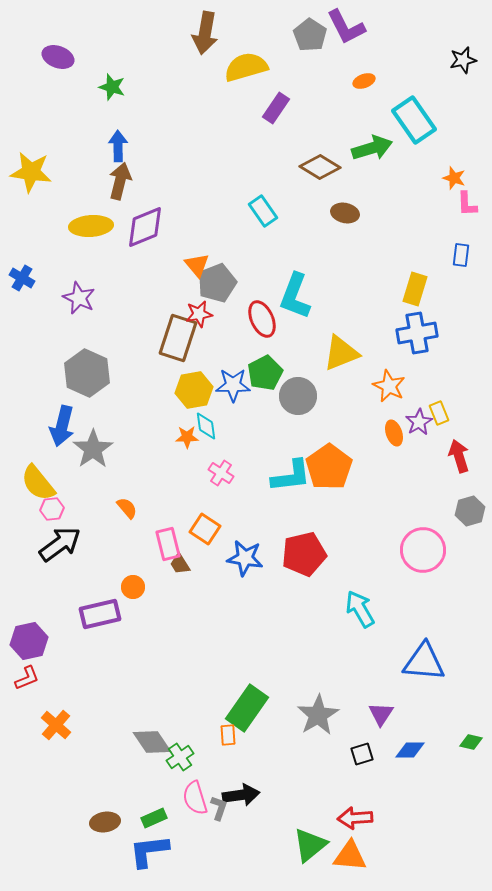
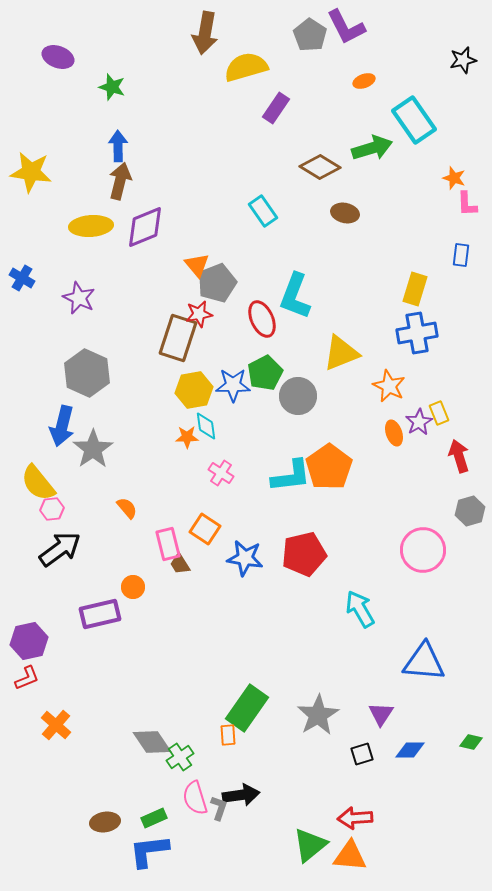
black arrow at (60, 544): moved 5 px down
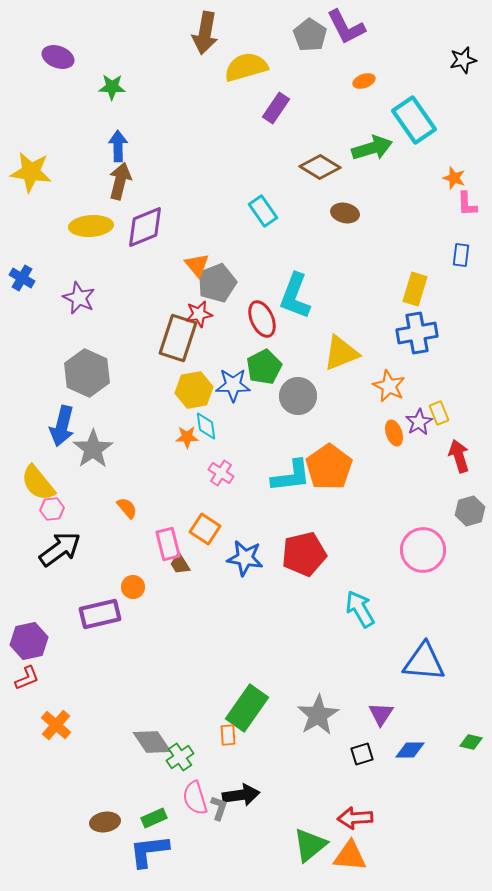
green star at (112, 87): rotated 16 degrees counterclockwise
green pentagon at (265, 373): moved 1 px left, 6 px up
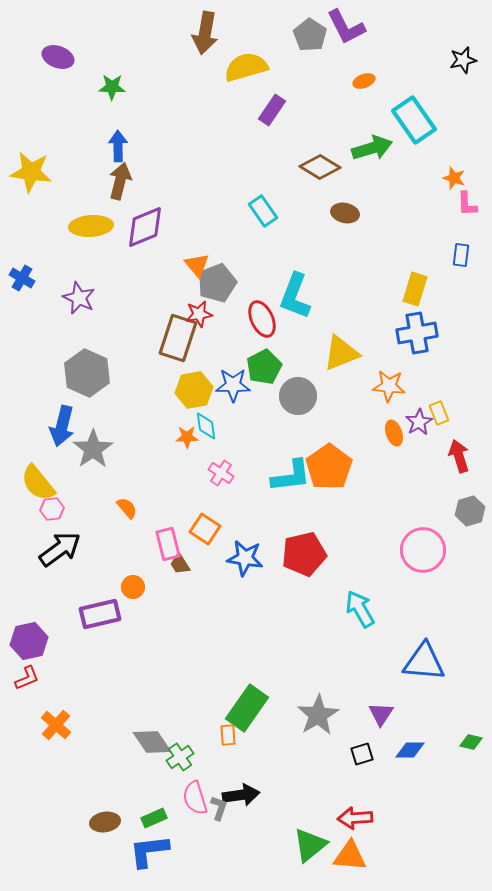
purple rectangle at (276, 108): moved 4 px left, 2 px down
orange star at (389, 386): rotated 20 degrees counterclockwise
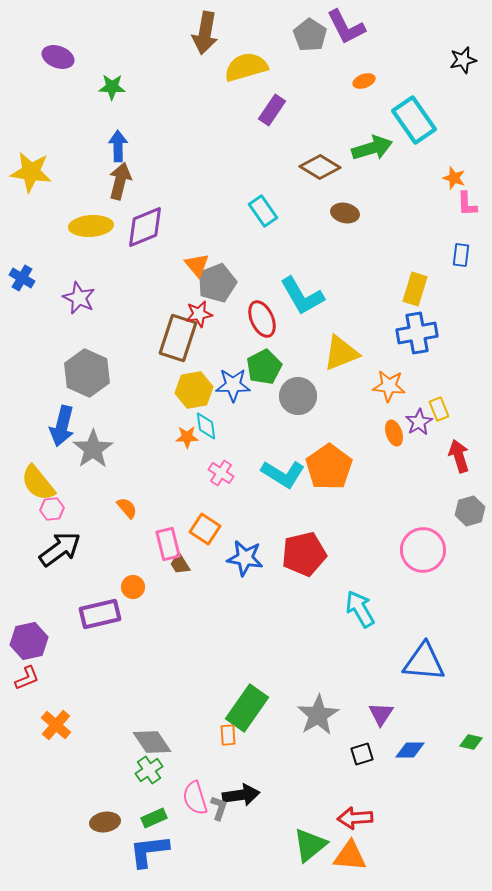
cyan L-shape at (295, 296): moved 7 px right; rotated 51 degrees counterclockwise
yellow rectangle at (439, 413): moved 4 px up
cyan L-shape at (291, 476): moved 8 px left, 2 px up; rotated 39 degrees clockwise
green cross at (180, 757): moved 31 px left, 13 px down
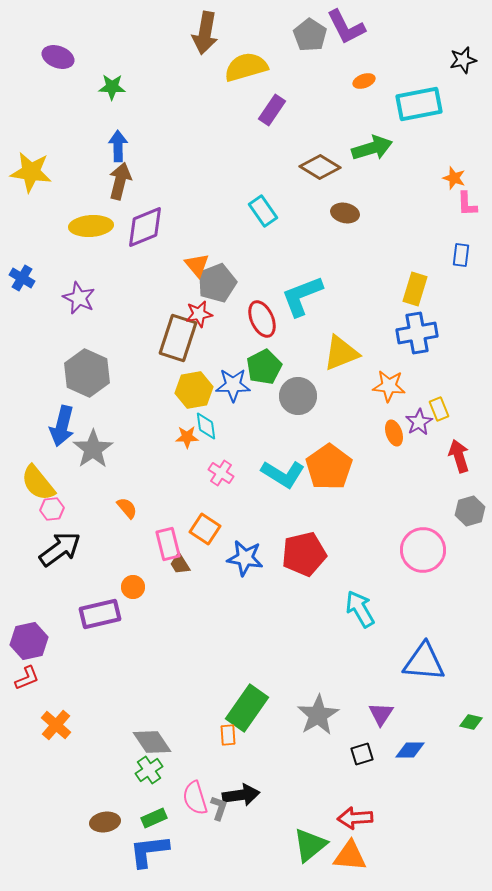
cyan rectangle at (414, 120): moved 5 px right, 16 px up; rotated 66 degrees counterclockwise
cyan L-shape at (302, 296): rotated 99 degrees clockwise
green diamond at (471, 742): moved 20 px up
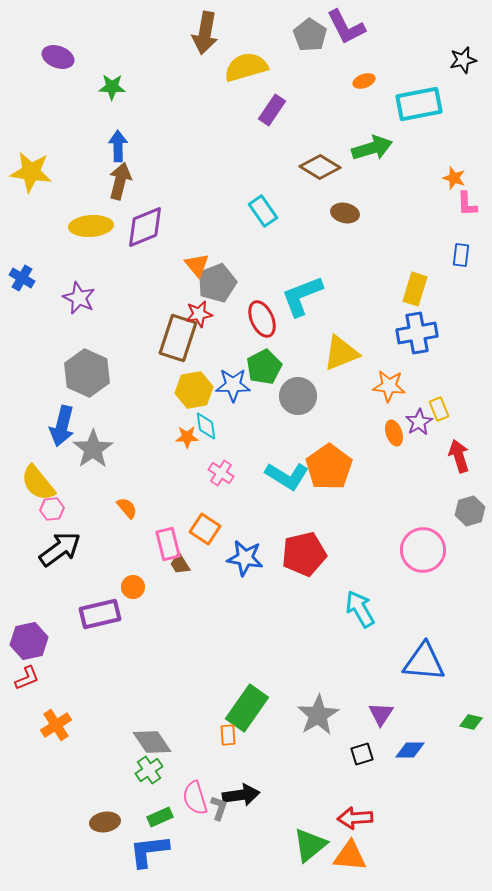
cyan L-shape at (283, 474): moved 4 px right, 2 px down
orange cross at (56, 725): rotated 16 degrees clockwise
green rectangle at (154, 818): moved 6 px right, 1 px up
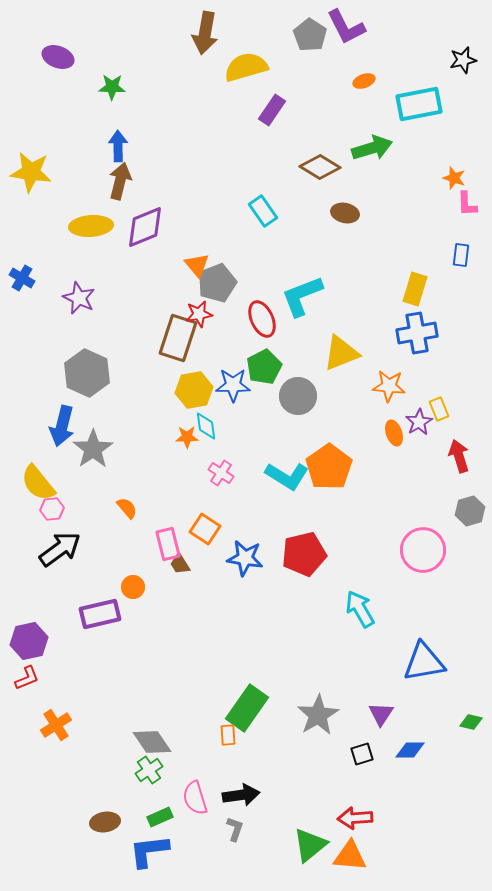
blue triangle at (424, 662): rotated 15 degrees counterclockwise
gray L-shape at (219, 808): moved 16 px right, 21 px down
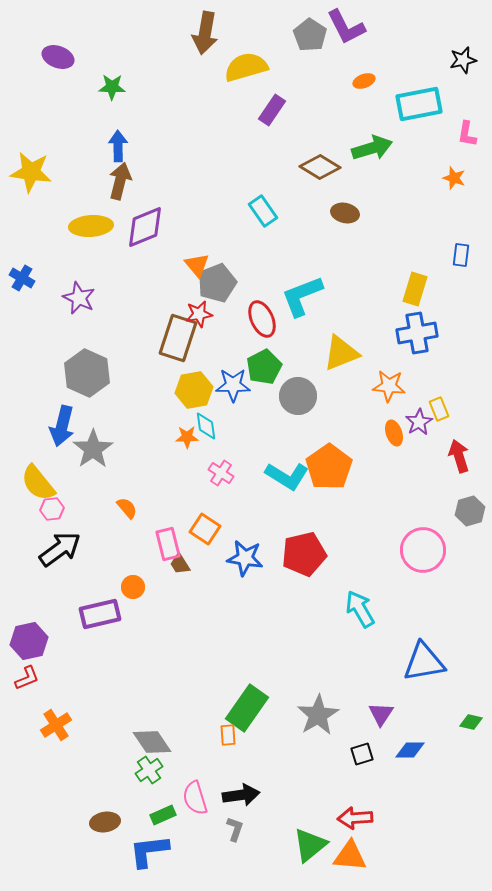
pink L-shape at (467, 204): moved 70 px up; rotated 12 degrees clockwise
green rectangle at (160, 817): moved 3 px right, 2 px up
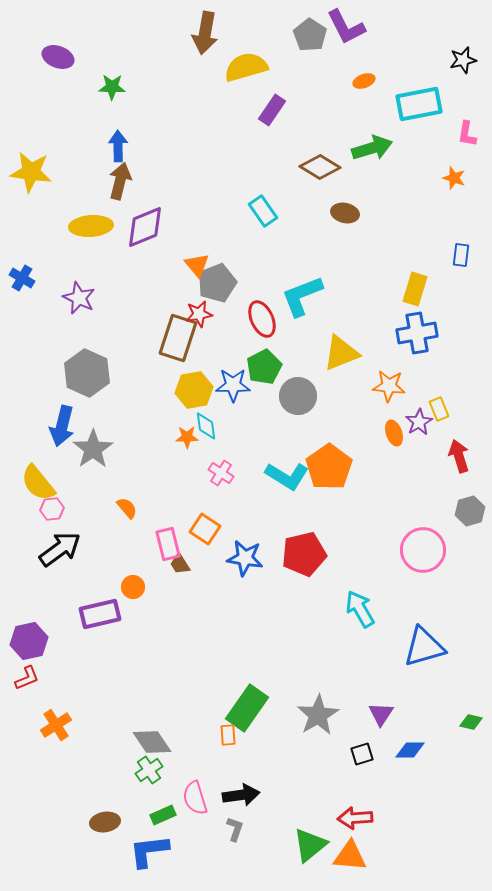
blue triangle at (424, 662): moved 15 px up; rotated 6 degrees counterclockwise
